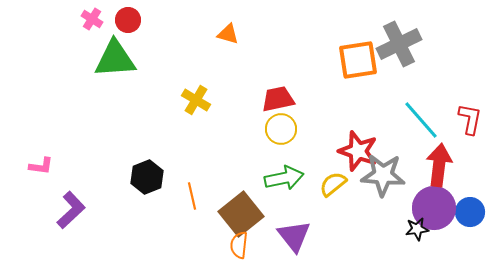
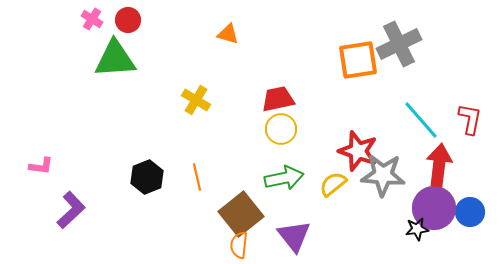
orange line: moved 5 px right, 19 px up
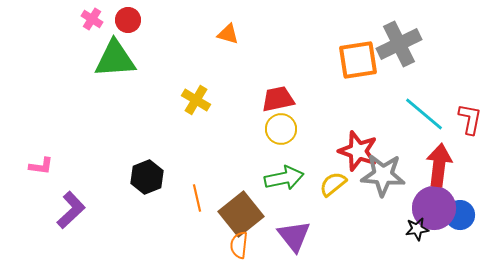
cyan line: moved 3 px right, 6 px up; rotated 9 degrees counterclockwise
orange line: moved 21 px down
blue circle: moved 10 px left, 3 px down
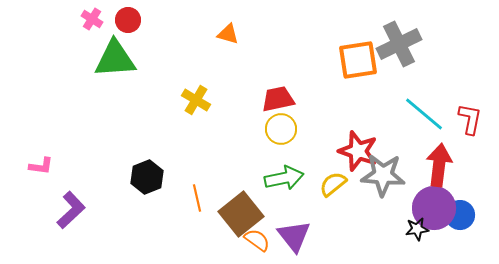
orange semicircle: moved 18 px right, 5 px up; rotated 120 degrees clockwise
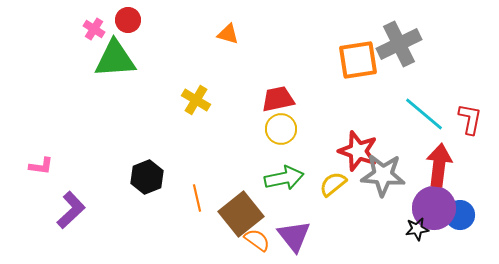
pink cross: moved 2 px right, 10 px down
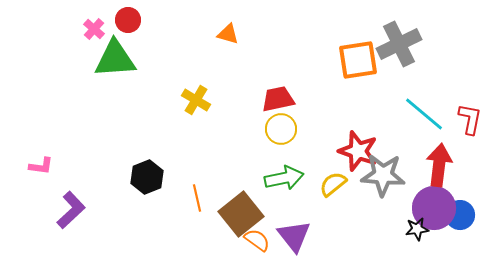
pink cross: rotated 10 degrees clockwise
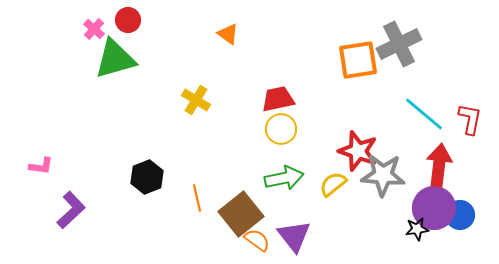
orange triangle: rotated 20 degrees clockwise
green triangle: rotated 12 degrees counterclockwise
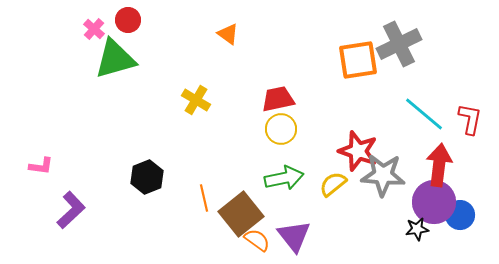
orange line: moved 7 px right
purple circle: moved 6 px up
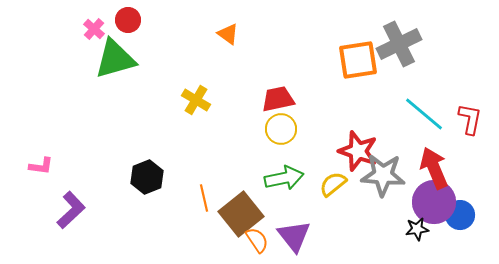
red arrow: moved 5 px left, 3 px down; rotated 30 degrees counterclockwise
orange semicircle: rotated 20 degrees clockwise
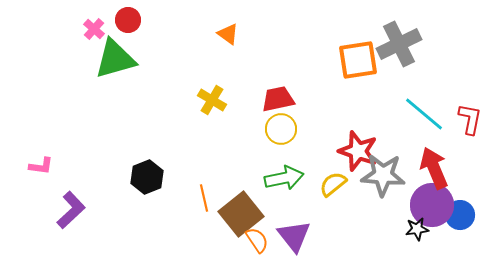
yellow cross: moved 16 px right
purple circle: moved 2 px left, 3 px down
